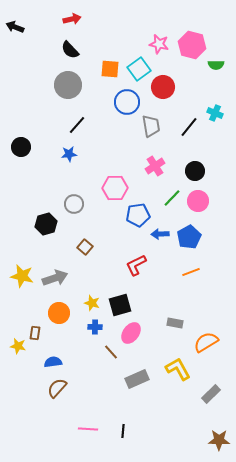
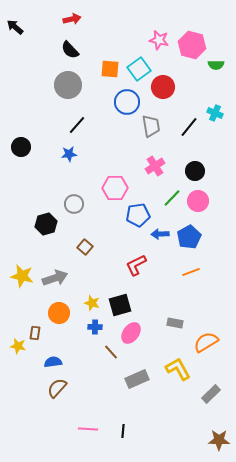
black arrow at (15, 27): rotated 18 degrees clockwise
pink star at (159, 44): moved 4 px up
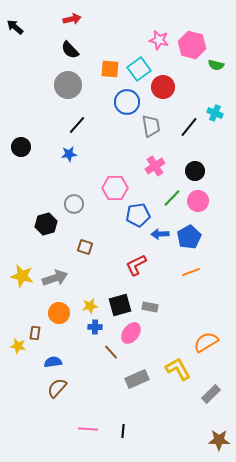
green semicircle at (216, 65): rotated 14 degrees clockwise
brown square at (85, 247): rotated 21 degrees counterclockwise
yellow star at (92, 303): moved 2 px left, 3 px down; rotated 28 degrees counterclockwise
gray rectangle at (175, 323): moved 25 px left, 16 px up
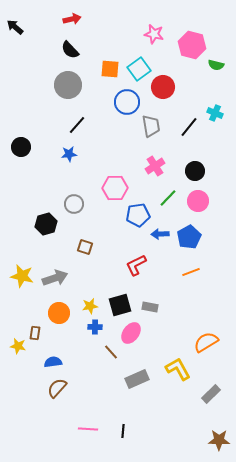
pink star at (159, 40): moved 5 px left, 6 px up
green line at (172, 198): moved 4 px left
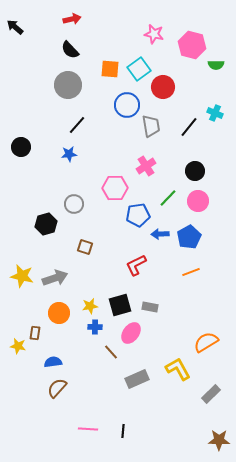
green semicircle at (216, 65): rotated 14 degrees counterclockwise
blue circle at (127, 102): moved 3 px down
pink cross at (155, 166): moved 9 px left
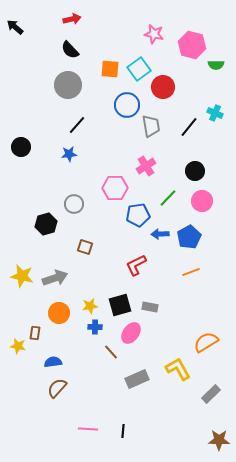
pink circle at (198, 201): moved 4 px right
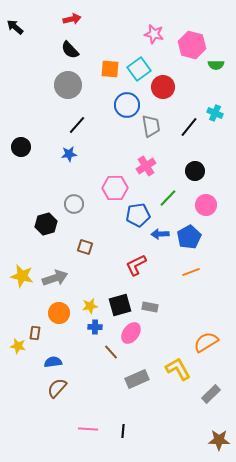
pink circle at (202, 201): moved 4 px right, 4 px down
